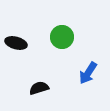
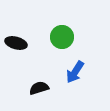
blue arrow: moved 13 px left, 1 px up
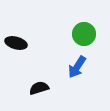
green circle: moved 22 px right, 3 px up
blue arrow: moved 2 px right, 5 px up
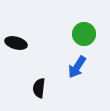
black semicircle: rotated 66 degrees counterclockwise
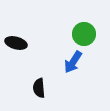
blue arrow: moved 4 px left, 5 px up
black semicircle: rotated 12 degrees counterclockwise
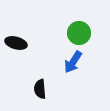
green circle: moved 5 px left, 1 px up
black semicircle: moved 1 px right, 1 px down
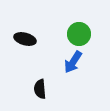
green circle: moved 1 px down
black ellipse: moved 9 px right, 4 px up
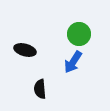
black ellipse: moved 11 px down
